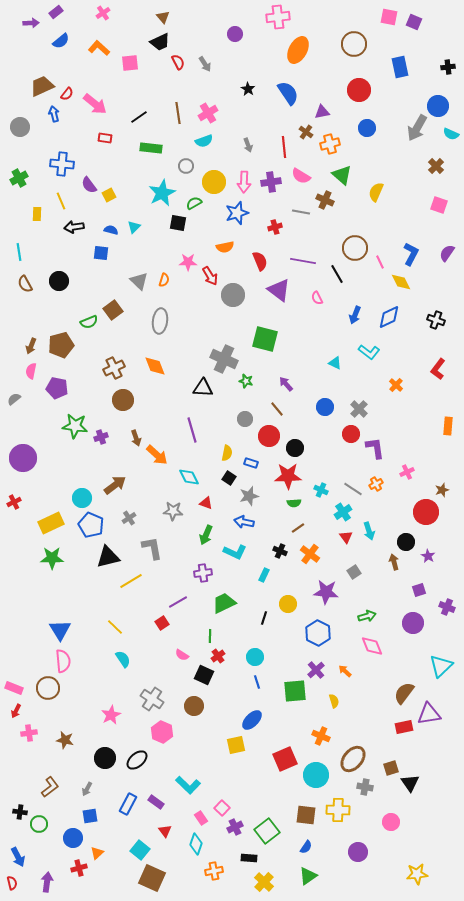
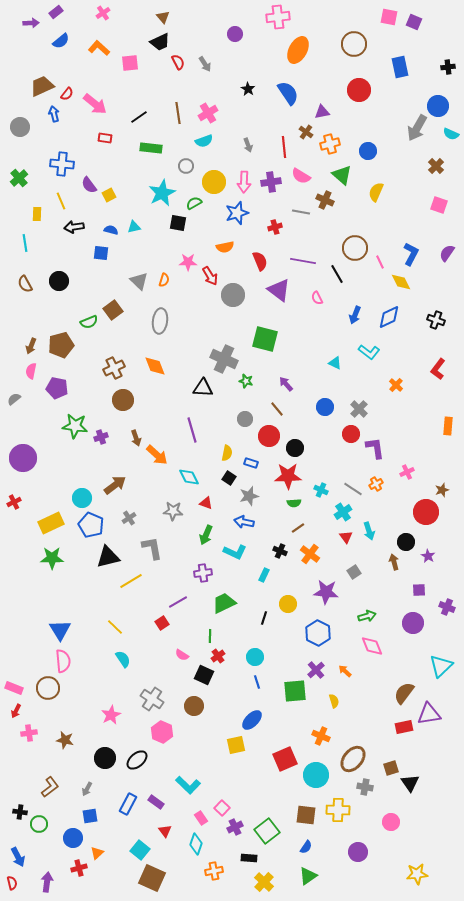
blue circle at (367, 128): moved 1 px right, 23 px down
green cross at (19, 178): rotated 12 degrees counterclockwise
cyan triangle at (134, 227): rotated 32 degrees clockwise
cyan line at (19, 252): moved 6 px right, 9 px up
purple square at (419, 590): rotated 16 degrees clockwise
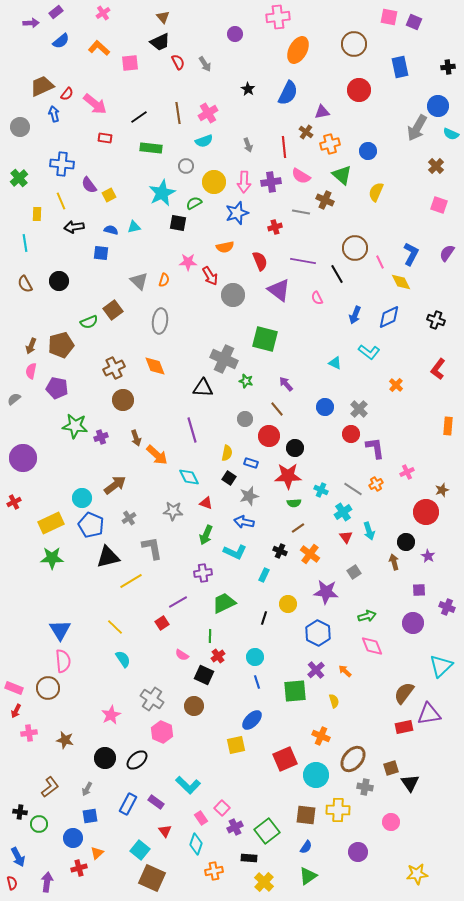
blue semicircle at (288, 93): rotated 60 degrees clockwise
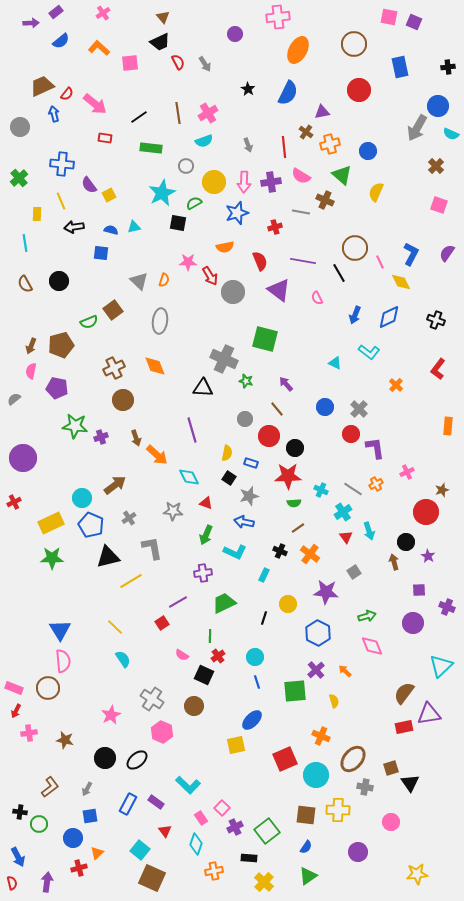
black line at (337, 274): moved 2 px right, 1 px up
gray circle at (233, 295): moved 3 px up
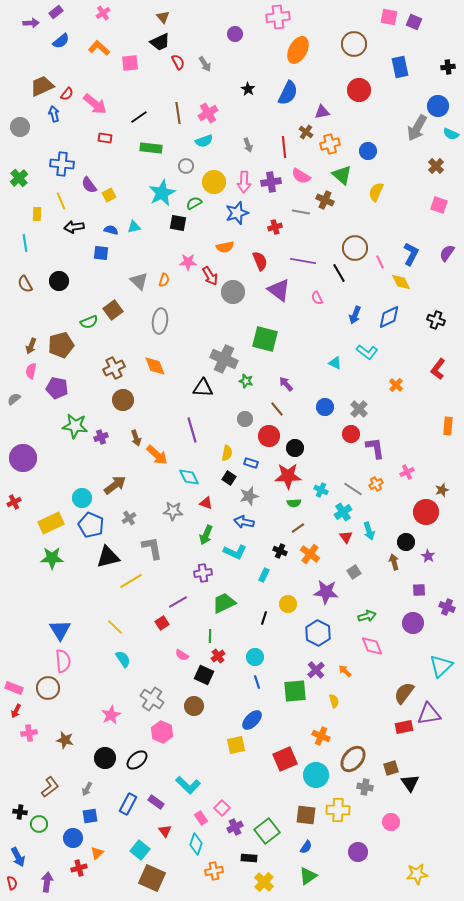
cyan L-shape at (369, 352): moved 2 px left
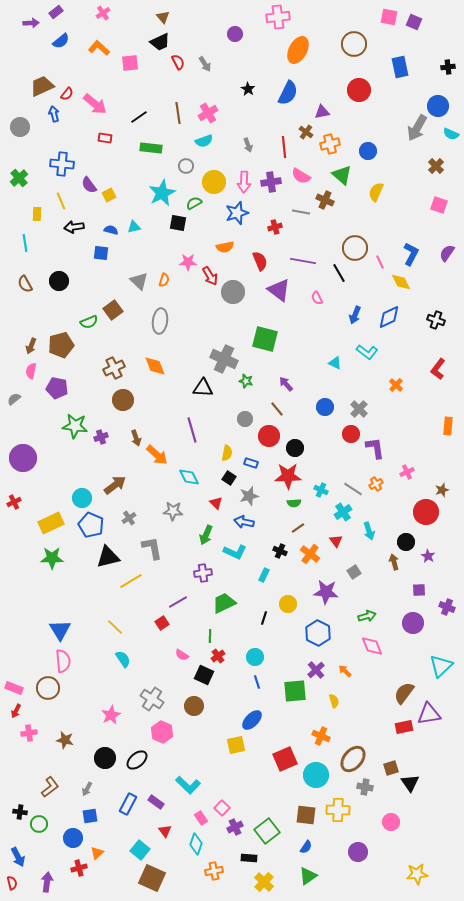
red triangle at (206, 503): moved 10 px right; rotated 24 degrees clockwise
red triangle at (346, 537): moved 10 px left, 4 px down
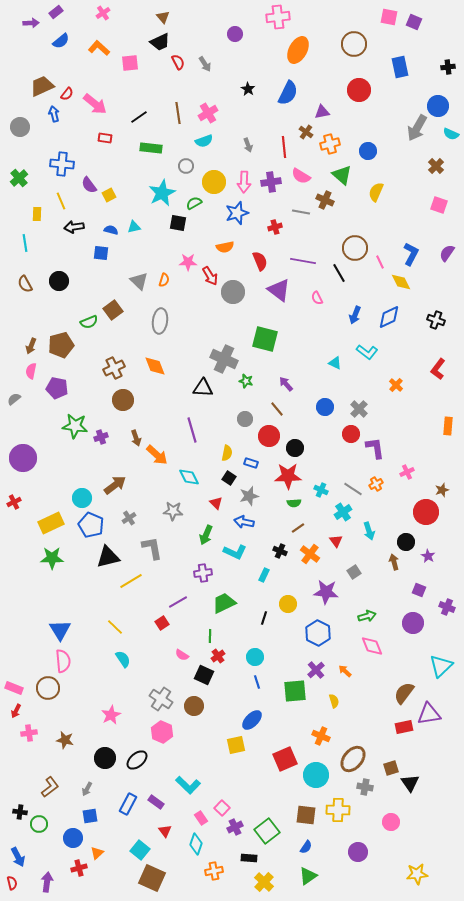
purple square at (419, 590): rotated 24 degrees clockwise
gray cross at (152, 699): moved 9 px right
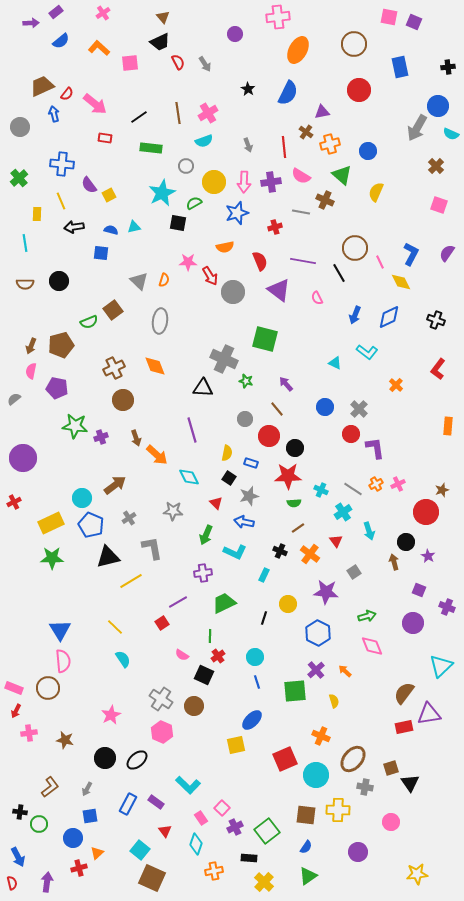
brown semicircle at (25, 284): rotated 60 degrees counterclockwise
pink cross at (407, 472): moved 9 px left, 12 px down
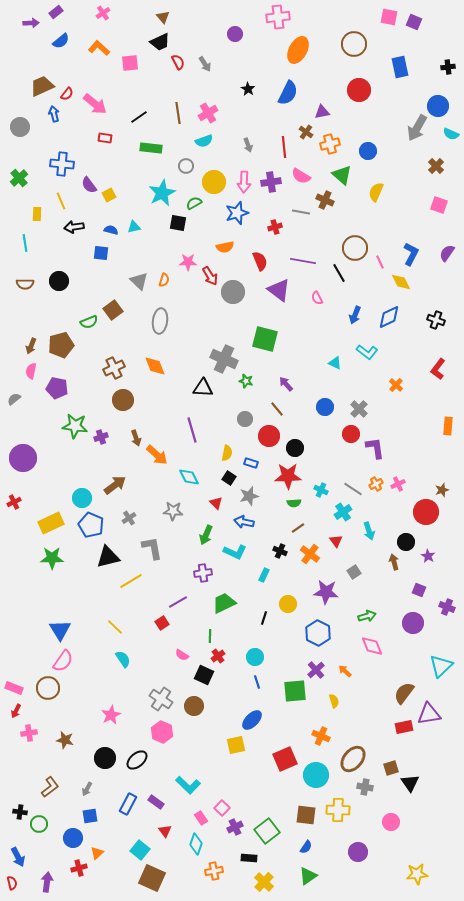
pink semicircle at (63, 661): rotated 40 degrees clockwise
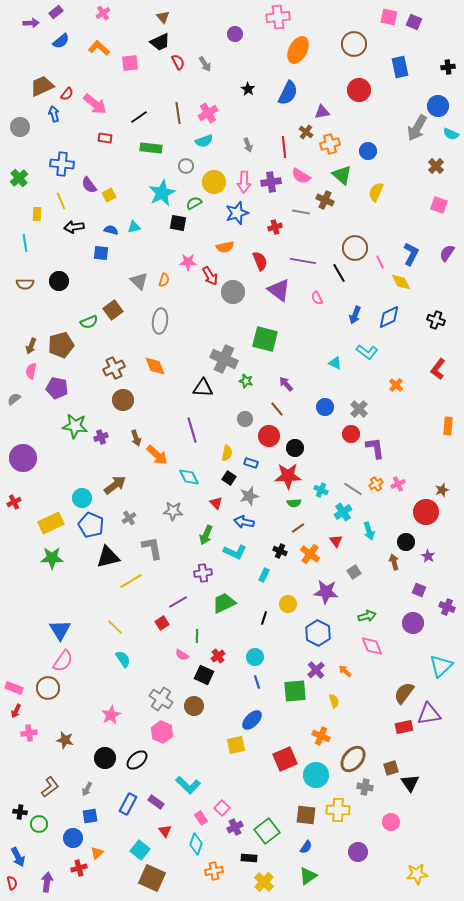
green line at (210, 636): moved 13 px left
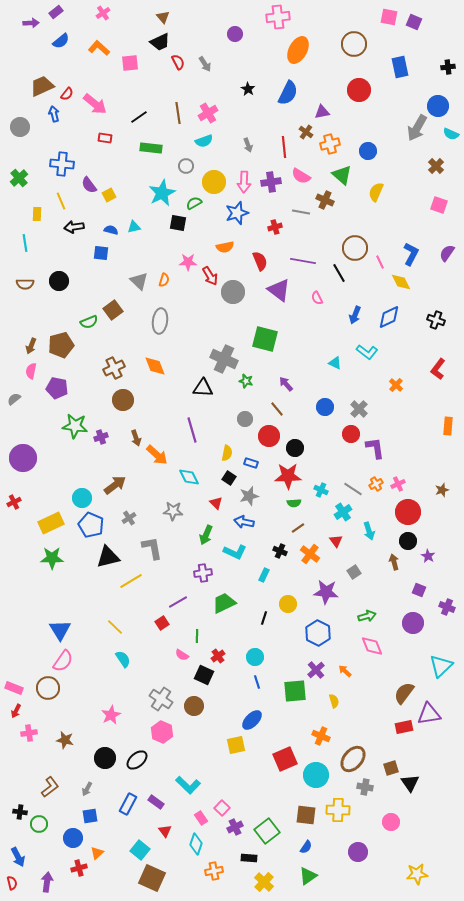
red circle at (426, 512): moved 18 px left
black circle at (406, 542): moved 2 px right, 1 px up
